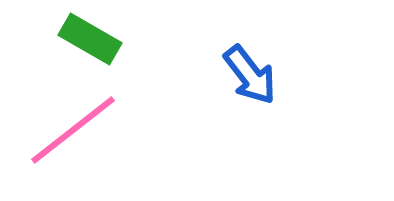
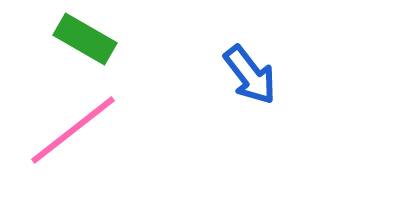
green rectangle: moved 5 px left
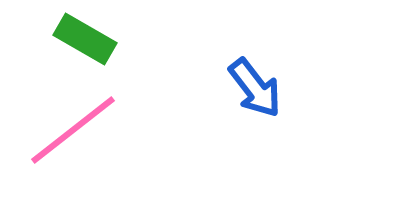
blue arrow: moved 5 px right, 13 px down
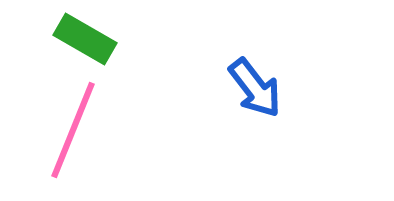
pink line: rotated 30 degrees counterclockwise
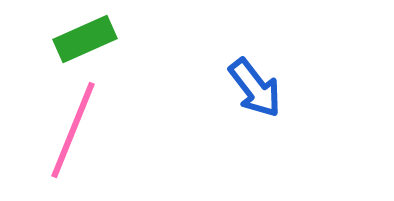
green rectangle: rotated 54 degrees counterclockwise
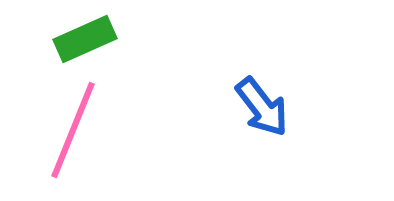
blue arrow: moved 7 px right, 19 px down
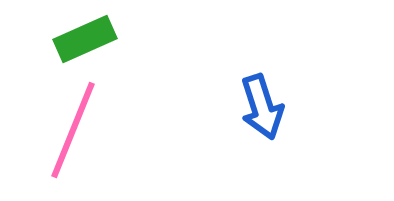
blue arrow: rotated 20 degrees clockwise
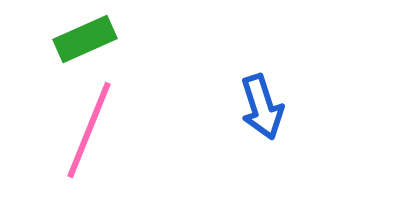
pink line: moved 16 px right
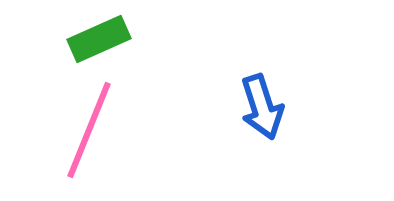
green rectangle: moved 14 px right
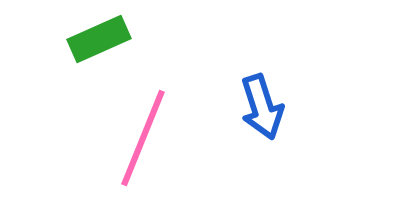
pink line: moved 54 px right, 8 px down
